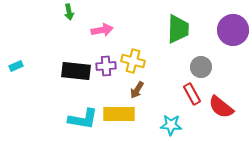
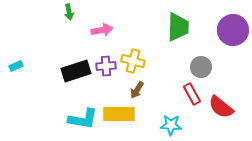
green trapezoid: moved 2 px up
black rectangle: rotated 24 degrees counterclockwise
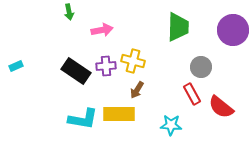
black rectangle: rotated 52 degrees clockwise
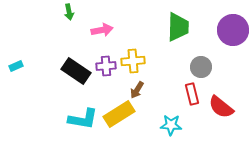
yellow cross: rotated 20 degrees counterclockwise
red rectangle: rotated 15 degrees clockwise
yellow rectangle: rotated 32 degrees counterclockwise
